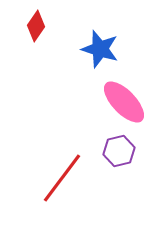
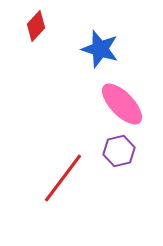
red diamond: rotated 8 degrees clockwise
pink ellipse: moved 2 px left, 2 px down
red line: moved 1 px right
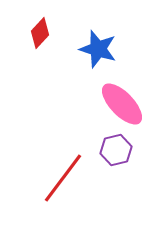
red diamond: moved 4 px right, 7 px down
blue star: moved 2 px left
purple hexagon: moved 3 px left, 1 px up
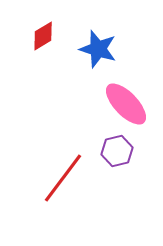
red diamond: moved 3 px right, 3 px down; rotated 16 degrees clockwise
pink ellipse: moved 4 px right
purple hexagon: moved 1 px right, 1 px down
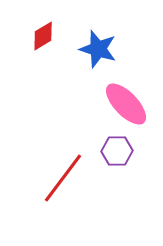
purple hexagon: rotated 12 degrees clockwise
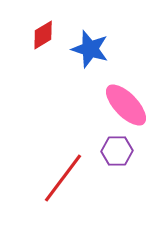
red diamond: moved 1 px up
blue star: moved 8 px left
pink ellipse: moved 1 px down
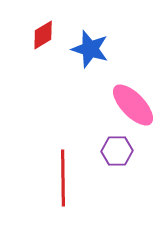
pink ellipse: moved 7 px right
red line: rotated 38 degrees counterclockwise
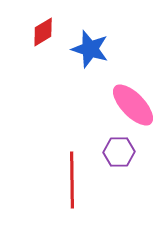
red diamond: moved 3 px up
purple hexagon: moved 2 px right, 1 px down
red line: moved 9 px right, 2 px down
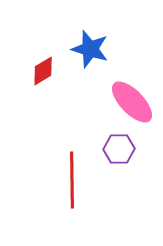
red diamond: moved 39 px down
pink ellipse: moved 1 px left, 3 px up
purple hexagon: moved 3 px up
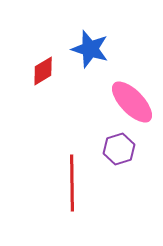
purple hexagon: rotated 16 degrees counterclockwise
red line: moved 3 px down
